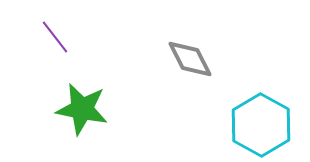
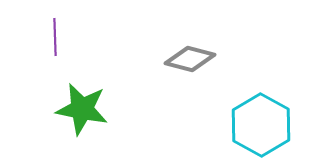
purple line: rotated 36 degrees clockwise
gray diamond: rotated 48 degrees counterclockwise
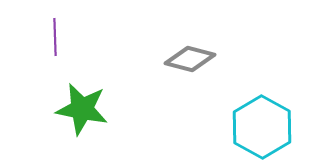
cyan hexagon: moved 1 px right, 2 px down
